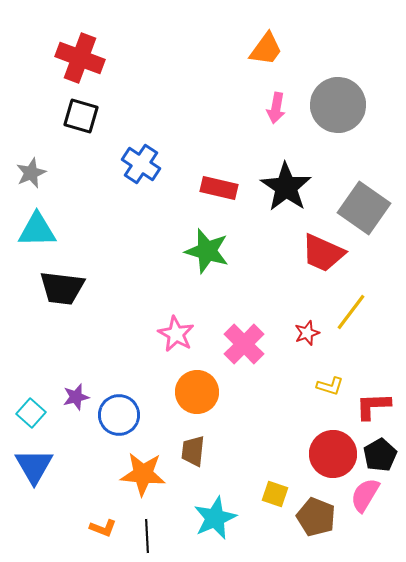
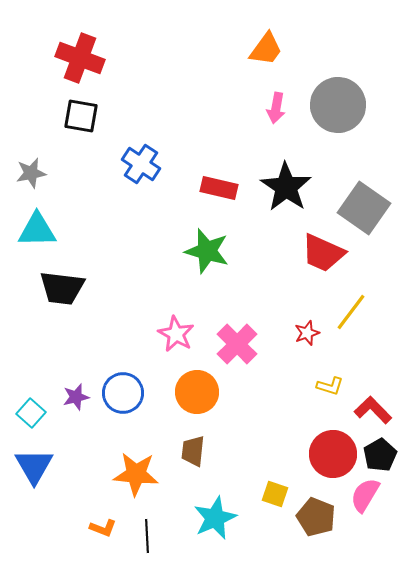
black square: rotated 6 degrees counterclockwise
gray star: rotated 12 degrees clockwise
pink cross: moved 7 px left
red L-shape: moved 4 px down; rotated 48 degrees clockwise
blue circle: moved 4 px right, 22 px up
orange star: moved 7 px left
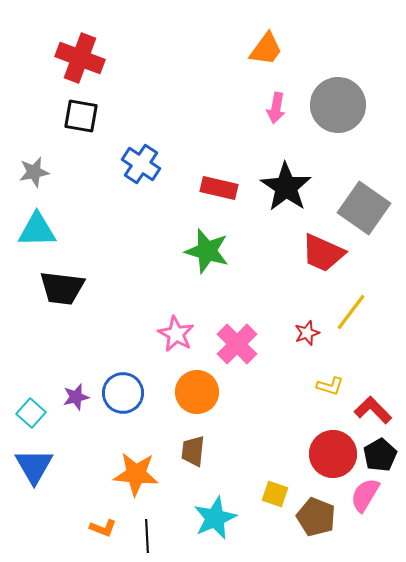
gray star: moved 3 px right, 1 px up
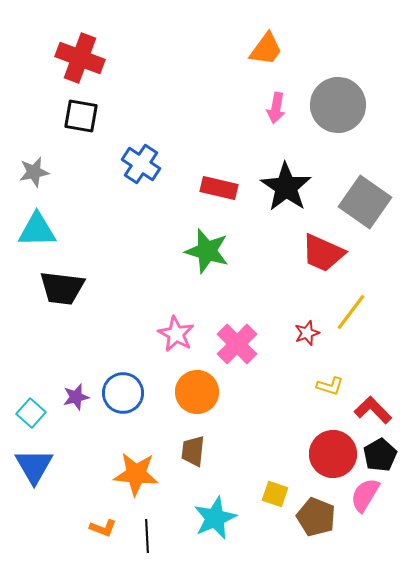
gray square: moved 1 px right, 6 px up
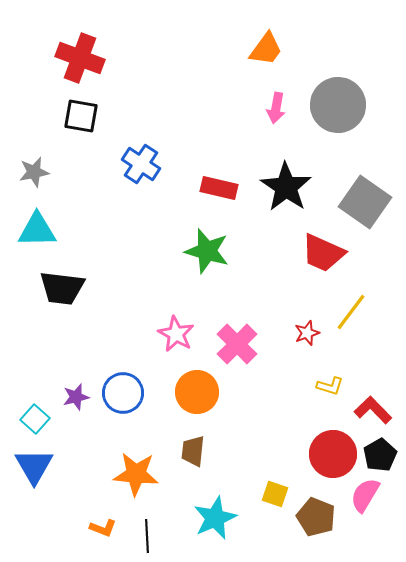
cyan square: moved 4 px right, 6 px down
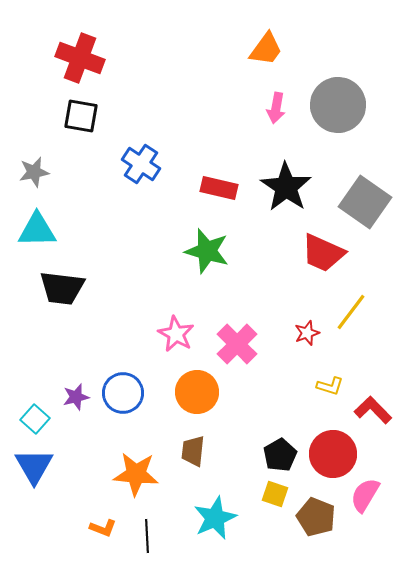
black pentagon: moved 100 px left
